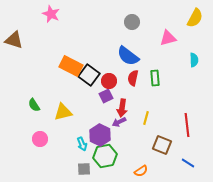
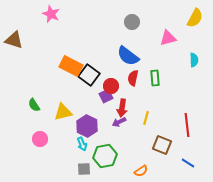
red circle: moved 2 px right, 5 px down
purple hexagon: moved 13 px left, 9 px up
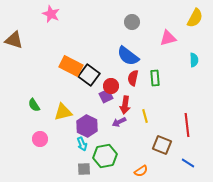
red arrow: moved 3 px right, 3 px up
yellow line: moved 1 px left, 2 px up; rotated 32 degrees counterclockwise
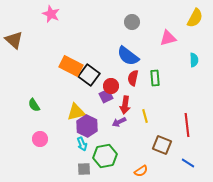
brown triangle: rotated 24 degrees clockwise
yellow triangle: moved 13 px right
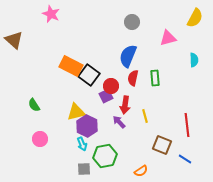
blue semicircle: rotated 75 degrees clockwise
purple arrow: rotated 72 degrees clockwise
blue line: moved 3 px left, 4 px up
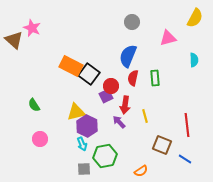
pink star: moved 19 px left, 14 px down
black square: moved 1 px up
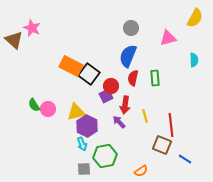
gray circle: moved 1 px left, 6 px down
red line: moved 16 px left
pink circle: moved 8 px right, 30 px up
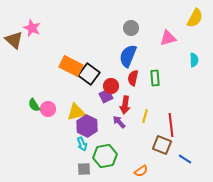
yellow line: rotated 32 degrees clockwise
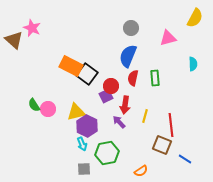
cyan semicircle: moved 1 px left, 4 px down
black square: moved 2 px left
green hexagon: moved 2 px right, 3 px up
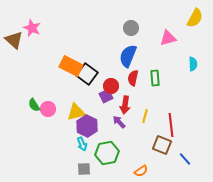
blue line: rotated 16 degrees clockwise
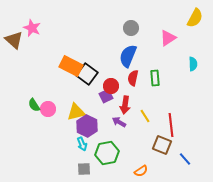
pink triangle: rotated 18 degrees counterclockwise
yellow line: rotated 48 degrees counterclockwise
purple arrow: rotated 16 degrees counterclockwise
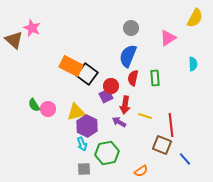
yellow line: rotated 40 degrees counterclockwise
